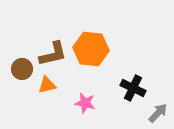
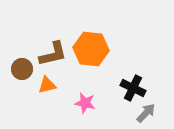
gray arrow: moved 12 px left
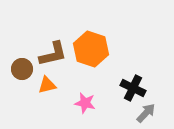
orange hexagon: rotated 12 degrees clockwise
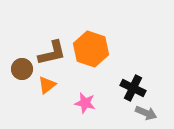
brown L-shape: moved 1 px left, 1 px up
orange triangle: rotated 24 degrees counterclockwise
gray arrow: rotated 70 degrees clockwise
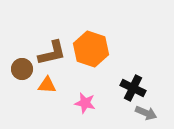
orange triangle: rotated 42 degrees clockwise
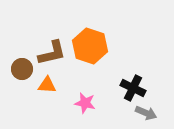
orange hexagon: moved 1 px left, 3 px up
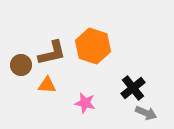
orange hexagon: moved 3 px right
brown circle: moved 1 px left, 4 px up
black cross: rotated 25 degrees clockwise
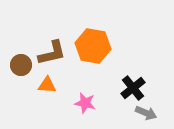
orange hexagon: rotated 8 degrees counterclockwise
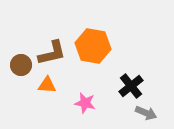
black cross: moved 2 px left, 2 px up
